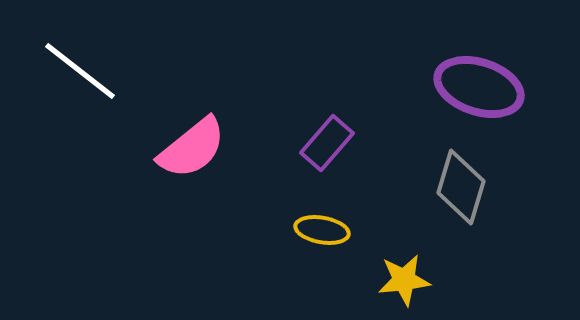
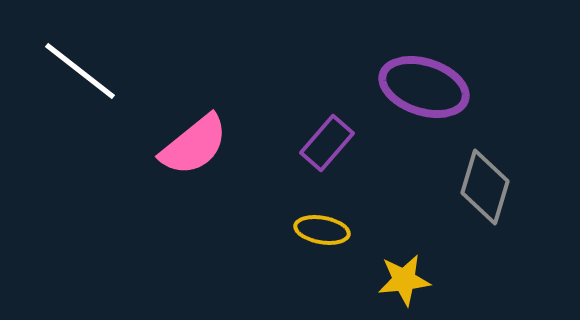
purple ellipse: moved 55 px left
pink semicircle: moved 2 px right, 3 px up
gray diamond: moved 24 px right
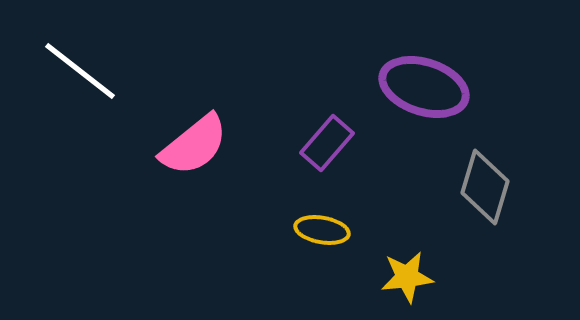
yellow star: moved 3 px right, 3 px up
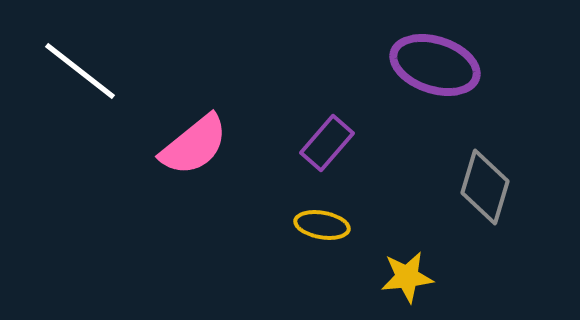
purple ellipse: moved 11 px right, 22 px up
yellow ellipse: moved 5 px up
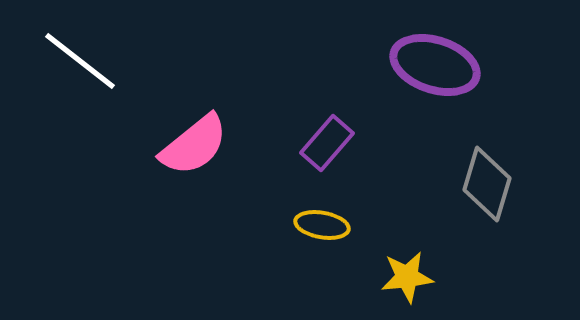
white line: moved 10 px up
gray diamond: moved 2 px right, 3 px up
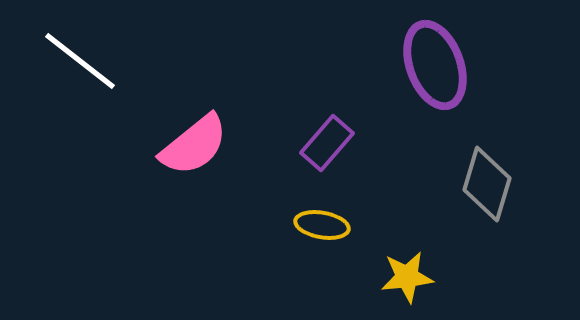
purple ellipse: rotated 52 degrees clockwise
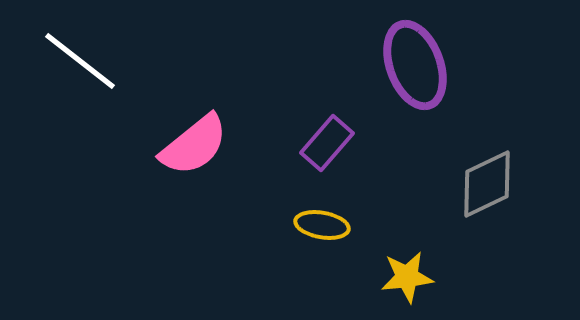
purple ellipse: moved 20 px left
gray diamond: rotated 48 degrees clockwise
